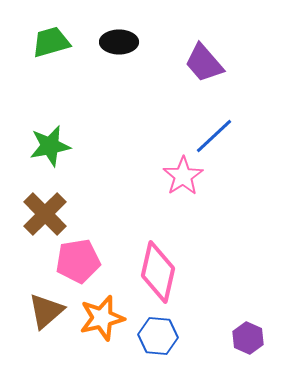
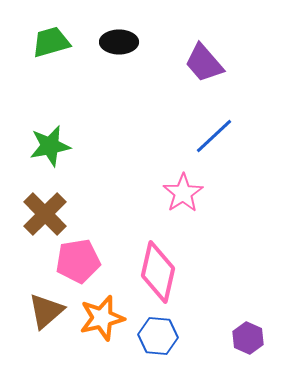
pink star: moved 17 px down
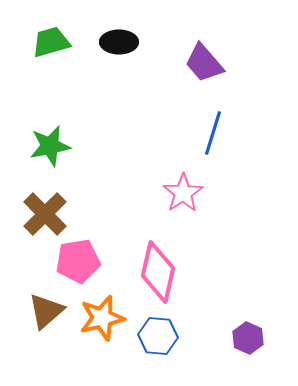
blue line: moved 1 px left, 3 px up; rotated 30 degrees counterclockwise
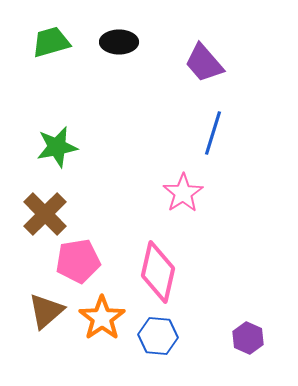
green star: moved 7 px right, 1 px down
orange star: rotated 21 degrees counterclockwise
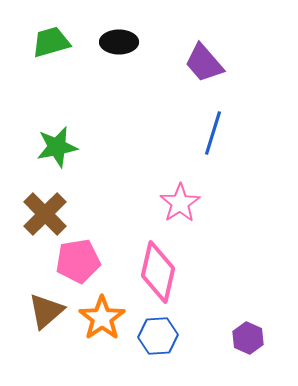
pink star: moved 3 px left, 10 px down
blue hexagon: rotated 9 degrees counterclockwise
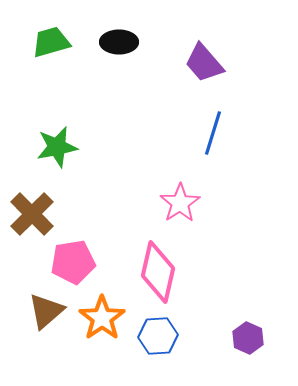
brown cross: moved 13 px left
pink pentagon: moved 5 px left, 1 px down
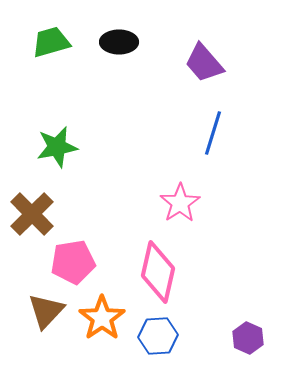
brown triangle: rotated 6 degrees counterclockwise
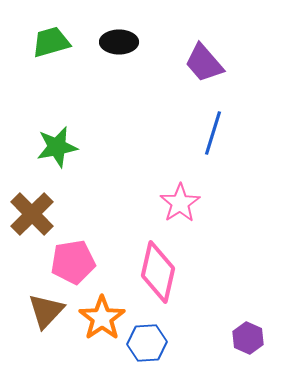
blue hexagon: moved 11 px left, 7 px down
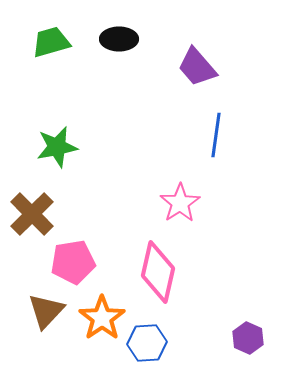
black ellipse: moved 3 px up
purple trapezoid: moved 7 px left, 4 px down
blue line: moved 3 px right, 2 px down; rotated 9 degrees counterclockwise
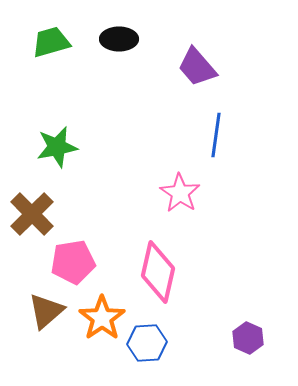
pink star: moved 10 px up; rotated 6 degrees counterclockwise
brown triangle: rotated 6 degrees clockwise
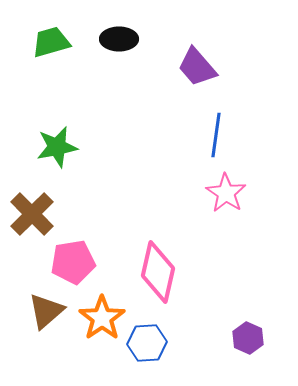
pink star: moved 46 px right
